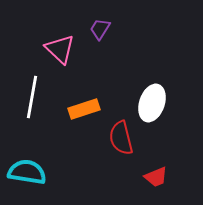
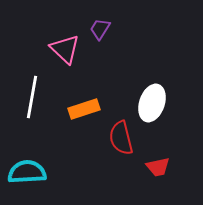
pink triangle: moved 5 px right
cyan semicircle: rotated 12 degrees counterclockwise
red trapezoid: moved 2 px right, 10 px up; rotated 10 degrees clockwise
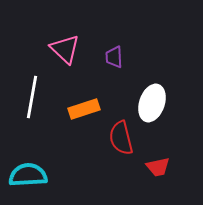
purple trapezoid: moved 14 px right, 28 px down; rotated 35 degrees counterclockwise
cyan semicircle: moved 1 px right, 3 px down
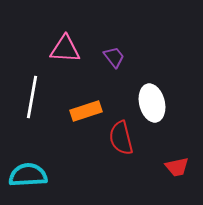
pink triangle: rotated 40 degrees counterclockwise
purple trapezoid: rotated 145 degrees clockwise
white ellipse: rotated 33 degrees counterclockwise
orange rectangle: moved 2 px right, 2 px down
red trapezoid: moved 19 px right
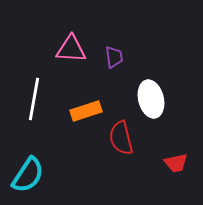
pink triangle: moved 6 px right
purple trapezoid: rotated 30 degrees clockwise
white line: moved 2 px right, 2 px down
white ellipse: moved 1 px left, 4 px up
red trapezoid: moved 1 px left, 4 px up
cyan semicircle: rotated 126 degrees clockwise
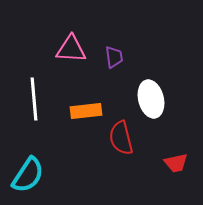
white line: rotated 15 degrees counterclockwise
orange rectangle: rotated 12 degrees clockwise
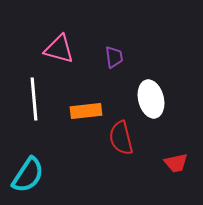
pink triangle: moved 12 px left; rotated 12 degrees clockwise
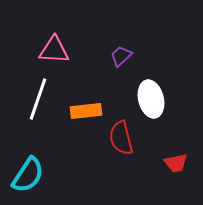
pink triangle: moved 5 px left, 1 px down; rotated 12 degrees counterclockwise
purple trapezoid: moved 7 px right, 1 px up; rotated 125 degrees counterclockwise
white line: moved 4 px right; rotated 24 degrees clockwise
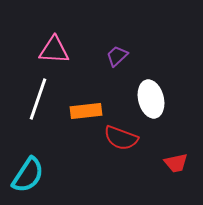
purple trapezoid: moved 4 px left
red semicircle: rotated 56 degrees counterclockwise
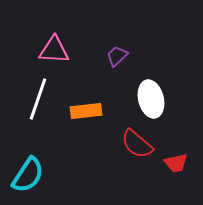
red semicircle: moved 16 px right, 6 px down; rotated 20 degrees clockwise
